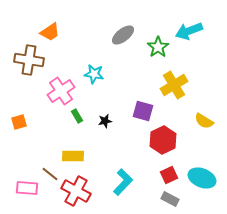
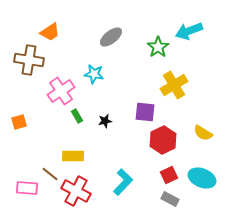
gray ellipse: moved 12 px left, 2 px down
purple square: moved 2 px right, 1 px down; rotated 10 degrees counterclockwise
yellow semicircle: moved 1 px left, 12 px down
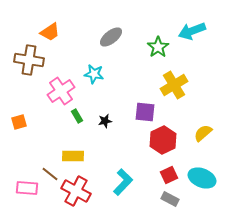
cyan arrow: moved 3 px right
yellow semicircle: rotated 108 degrees clockwise
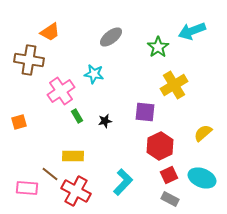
red hexagon: moved 3 px left, 6 px down
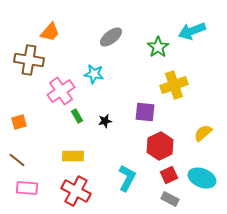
orange trapezoid: rotated 15 degrees counterclockwise
yellow cross: rotated 12 degrees clockwise
brown line: moved 33 px left, 14 px up
cyan L-shape: moved 4 px right, 4 px up; rotated 16 degrees counterclockwise
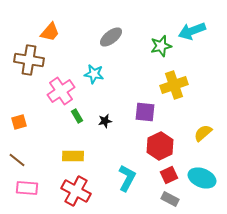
green star: moved 3 px right, 1 px up; rotated 20 degrees clockwise
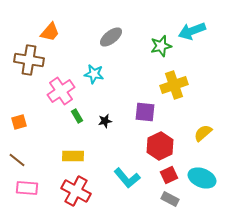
cyan L-shape: rotated 112 degrees clockwise
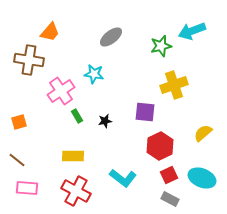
cyan L-shape: moved 4 px left; rotated 12 degrees counterclockwise
